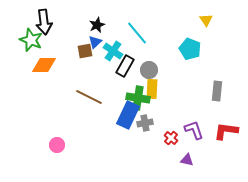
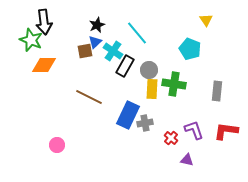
green cross: moved 36 px right, 14 px up
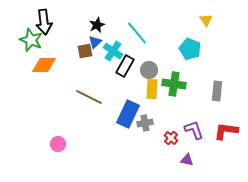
blue rectangle: moved 1 px up
pink circle: moved 1 px right, 1 px up
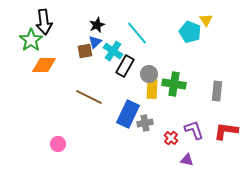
green star: rotated 15 degrees clockwise
cyan pentagon: moved 17 px up
gray circle: moved 4 px down
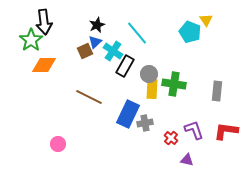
brown square: rotated 14 degrees counterclockwise
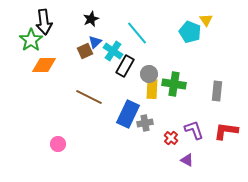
black star: moved 6 px left, 6 px up
purple triangle: rotated 16 degrees clockwise
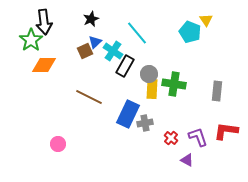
purple L-shape: moved 4 px right, 7 px down
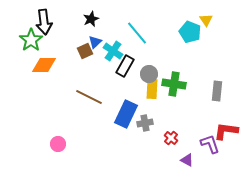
blue rectangle: moved 2 px left
purple L-shape: moved 12 px right, 7 px down
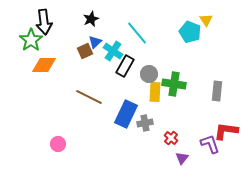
yellow rectangle: moved 3 px right, 3 px down
purple triangle: moved 5 px left, 2 px up; rotated 40 degrees clockwise
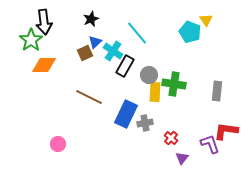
brown square: moved 2 px down
gray circle: moved 1 px down
